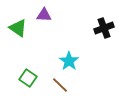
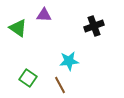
black cross: moved 10 px left, 2 px up
cyan star: rotated 30 degrees clockwise
brown line: rotated 18 degrees clockwise
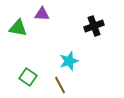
purple triangle: moved 2 px left, 1 px up
green triangle: rotated 24 degrees counterclockwise
cyan star: rotated 12 degrees counterclockwise
green square: moved 1 px up
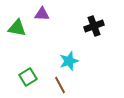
green triangle: moved 1 px left
green square: rotated 24 degrees clockwise
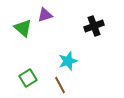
purple triangle: moved 3 px right, 1 px down; rotated 21 degrees counterclockwise
green triangle: moved 6 px right; rotated 30 degrees clockwise
cyan star: moved 1 px left
green square: moved 1 px down
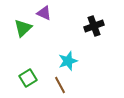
purple triangle: moved 1 px left, 2 px up; rotated 42 degrees clockwise
green triangle: rotated 36 degrees clockwise
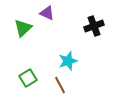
purple triangle: moved 3 px right
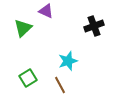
purple triangle: moved 1 px left, 2 px up
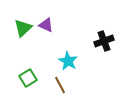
purple triangle: moved 14 px down
black cross: moved 10 px right, 15 px down
cyan star: rotated 24 degrees counterclockwise
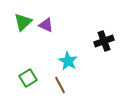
green triangle: moved 6 px up
